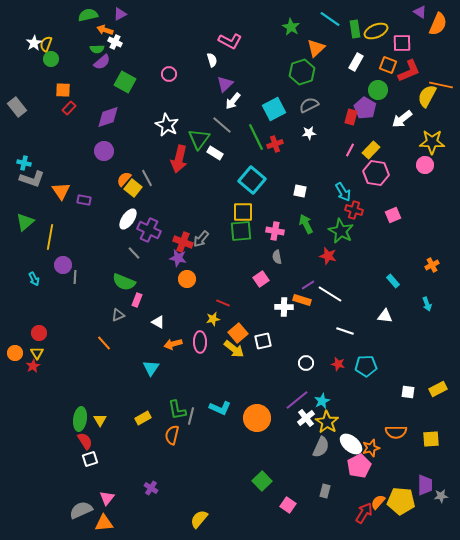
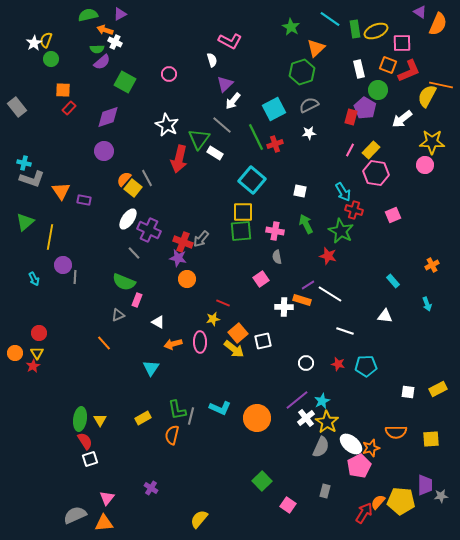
yellow semicircle at (46, 44): moved 4 px up
white rectangle at (356, 62): moved 3 px right, 7 px down; rotated 42 degrees counterclockwise
gray semicircle at (81, 510): moved 6 px left, 5 px down
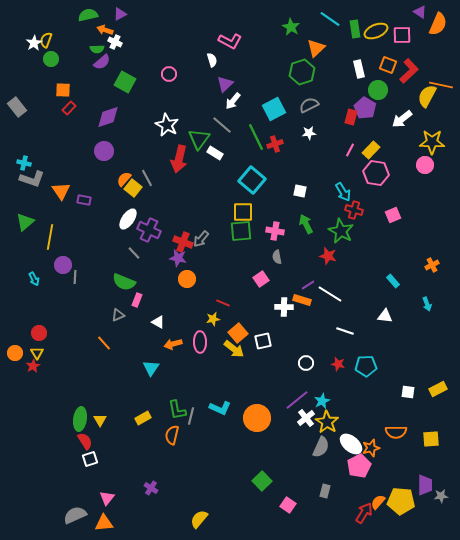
pink square at (402, 43): moved 8 px up
red L-shape at (409, 71): rotated 20 degrees counterclockwise
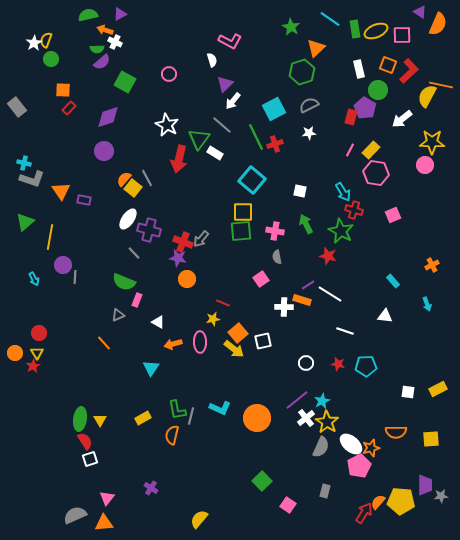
purple cross at (149, 230): rotated 10 degrees counterclockwise
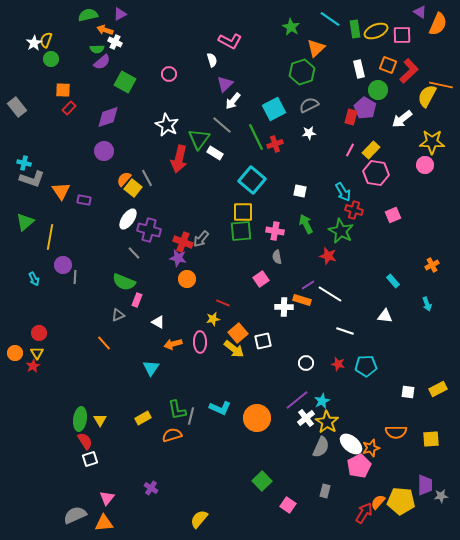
orange semicircle at (172, 435): rotated 60 degrees clockwise
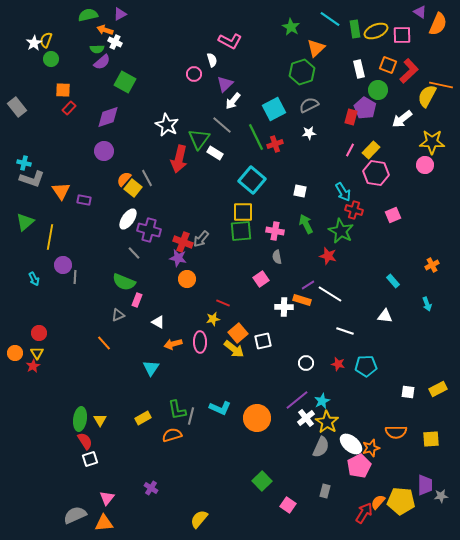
pink circle at (169, 74): moved 25 px right
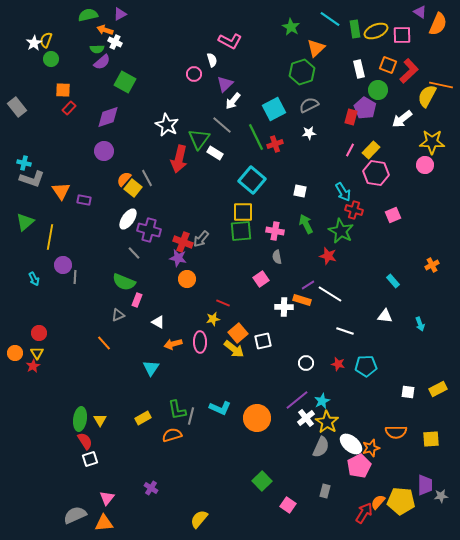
cyan arrow at (427, 304): moved 7 px left, 20 px down
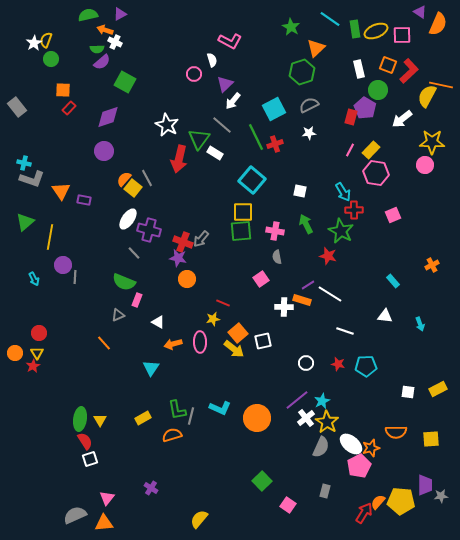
red cross at (354, 210): rotated 18 degrees counterclockwise
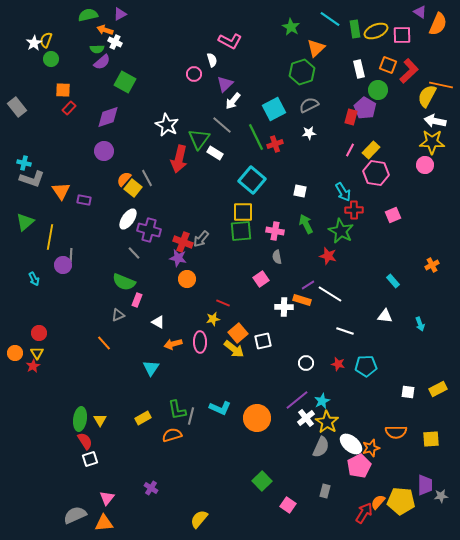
white arrow at (402, 119): moved 33 px right, 2 px down; rotated 50 degrees clockwise
gray line at (75, 277): moved 4 px left, 22 px up
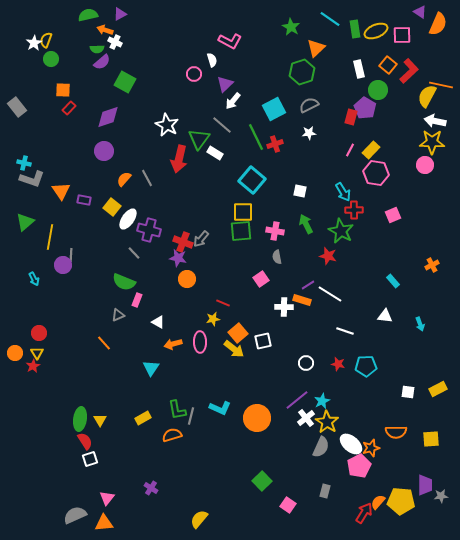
orange square at (388, 65): rotated 18 degrees clockwise
yellow square at (133, 188): moved 21 px left, 19 px down
